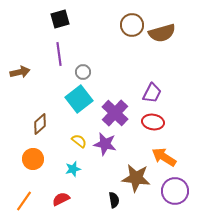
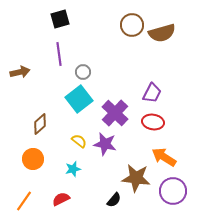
purple circle: moved 2 px left
black semicircle: rotated 49 degrees clockwise
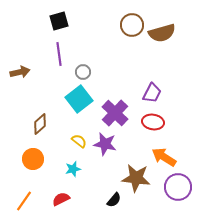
black square: moved 1 px left, 2 px down
purple circle: moved 5 px right, 4 px up
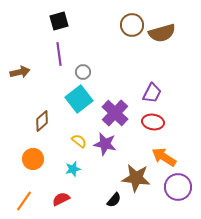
brown diamond: moved 2 px right, 3 px up
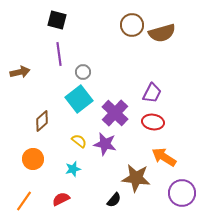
black square: moved 2 px left, 1 px up; rotated 30 degrees clockwise
purple circle: moved 4 px right, 6 px down
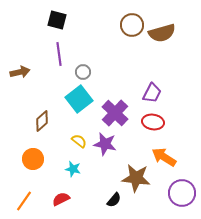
cyan star: rotated 28 degrees clockwise
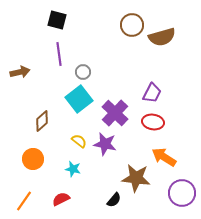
brown semicircle: moved 4 px down
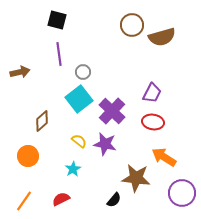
purple cross: moved 3 px left, 2 px up
orange circle: moved 5 px left, 3 px up
cyan star: rotated 28 degrees clockwise
